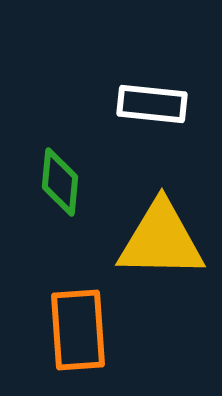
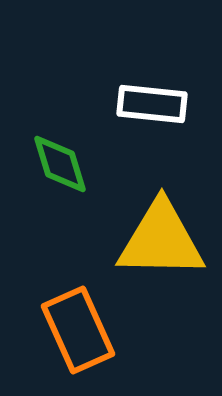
green diamond: moved 18 px up; rotated 22 degrees counterclockwise
orange rectangle: rotated 20 degrees counterclockwise
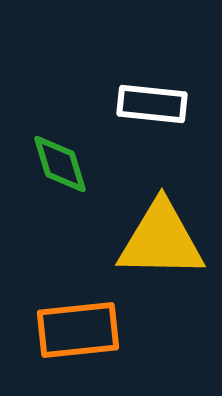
orange rectangle: rotated 72 degrees counterclockwise
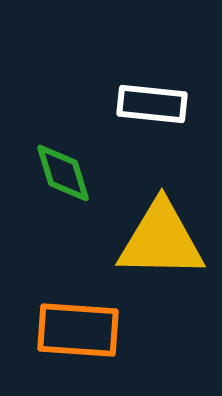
green diamond: moved 3 px right, 9 px down
orange rectangle: rotated 10 degrees clockwise
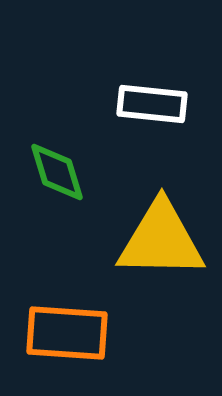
green diamond: moved 6 px left, 1 px up
orange rectangle: moved 11 px left, 3 px down
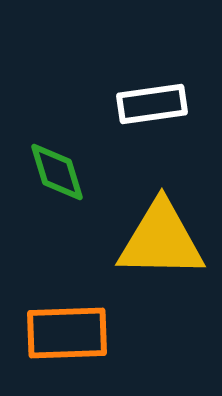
white rectangle: rotated 14 degrees counterclockwise
orange rectangle: rotated 6 degrees counterclockwise
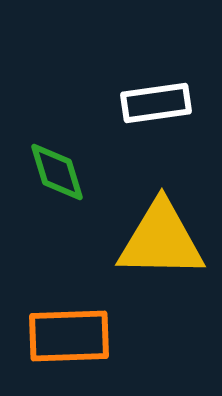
white rectangle: moved 4 px right, 1 px up
orange rectangle: moved 2 px right, 3 px down
